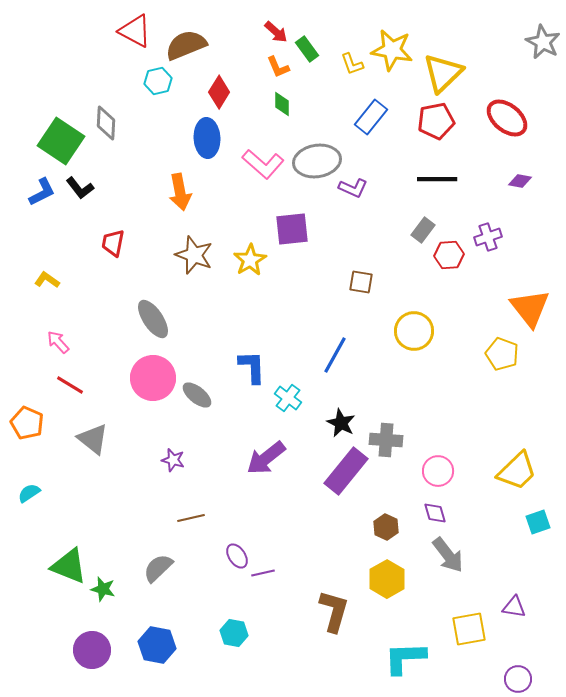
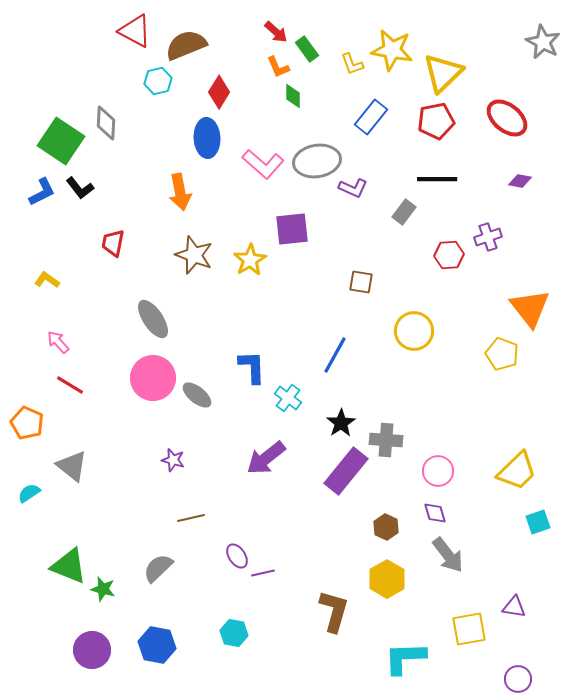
green diamond at (282, 104): moved 11 px right, 8 px up
gray rectangle at (423, 230): moved 19 px left, 18 px up
black star at (341, 423): rotated 12 degrees clockwise
gray triangle at (93, 439): moved 21 px left, 27 px down
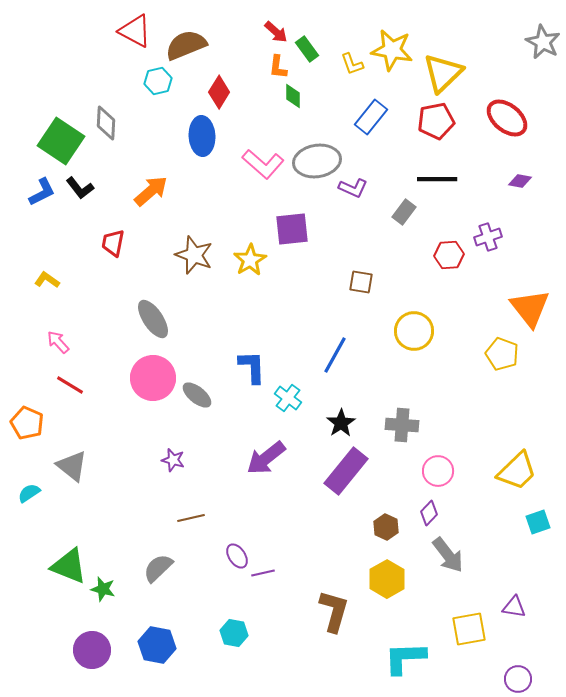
orange L-shape at (278, 67): rotated 30 degrees clockwise
blue ellipse at (207, 138): moved 5 px left, 2 px up
orange arrow at (180, 192): moved 29 px left, 1 px up; rotated 120 degrees counterclockwise
gray cross at (386, 440): moved 16 px right, 15 px up
purple diamond at (435, 513): moved 6 px left; rotated 60 degrees clockwise
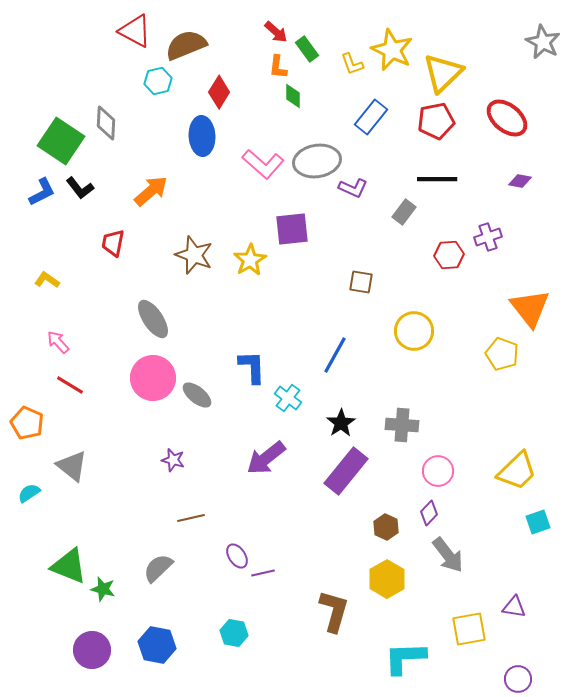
yellow star at (392, 50): rotated 15 degrees clockwise
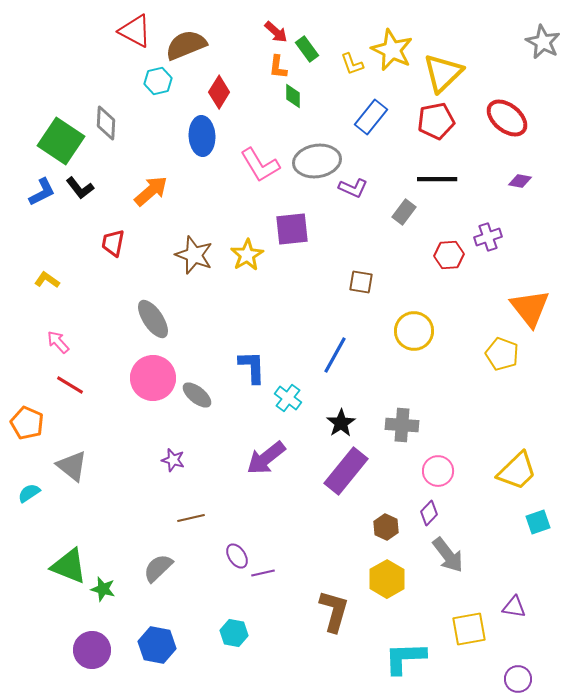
pink L-shape at (263, 164): moved 3 px left, 1 px down; rotated 18 degrees clockwise
yellow star at (250, 260): moved 3 px left, 5 px up
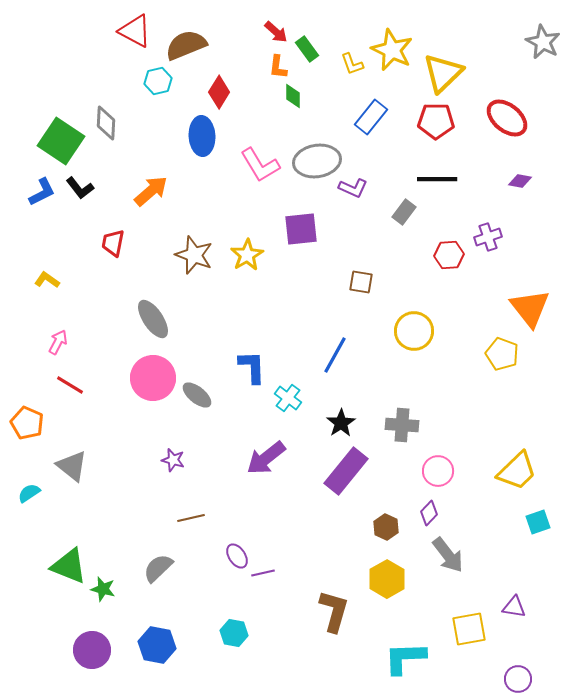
red pentagon at (436, 121): rotated 12 degrees clockwise
purple square at (292, 229): moved 9 px right
pink arrow at (58, 342): rotated 70 degrees clockwise
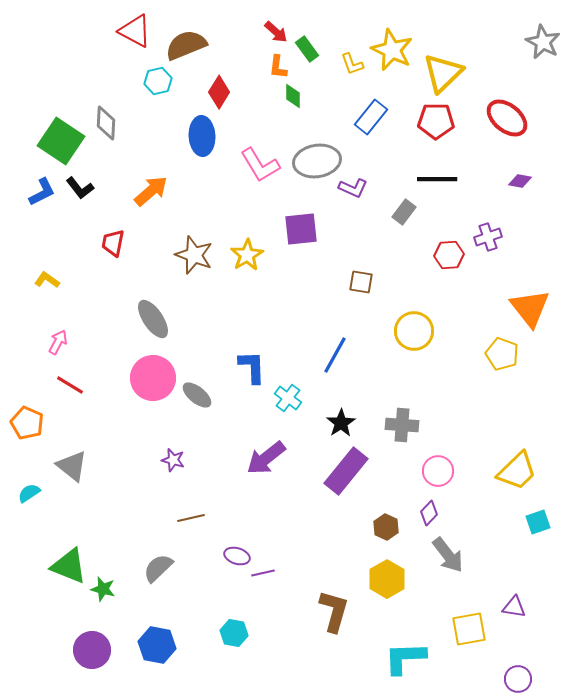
purple ellipse at (237, 556): rotated 40 degrees counterclockwise
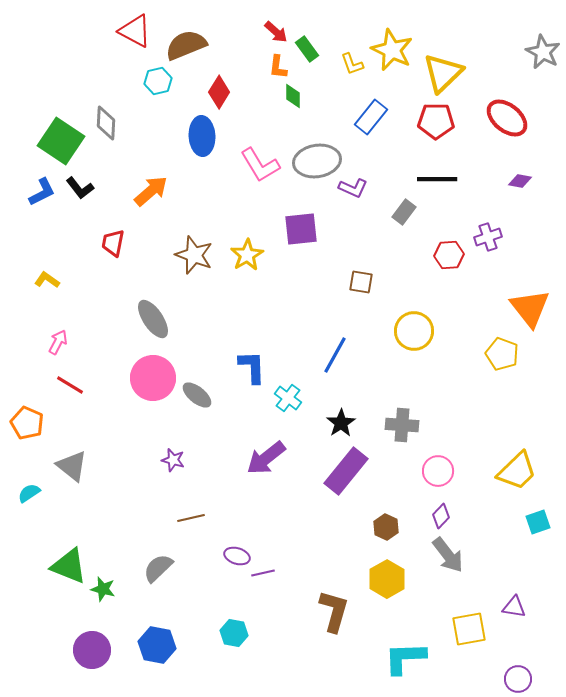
gray star at (543, 42): moved 10 px down
purple diamond at (429, 513): moved 12 px right, 3 px down
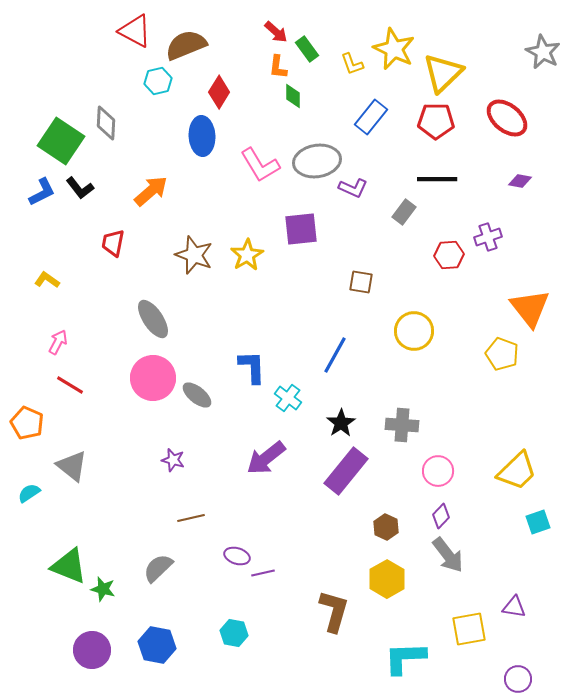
yellow star at (392, 50): moved 2 px right, 1 px up
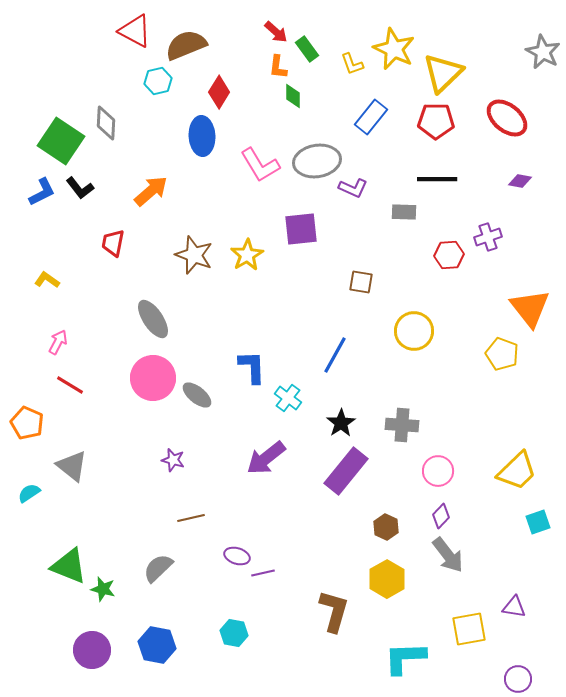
gray rectangle at (404, 212): rotated 55 degrees clockwise
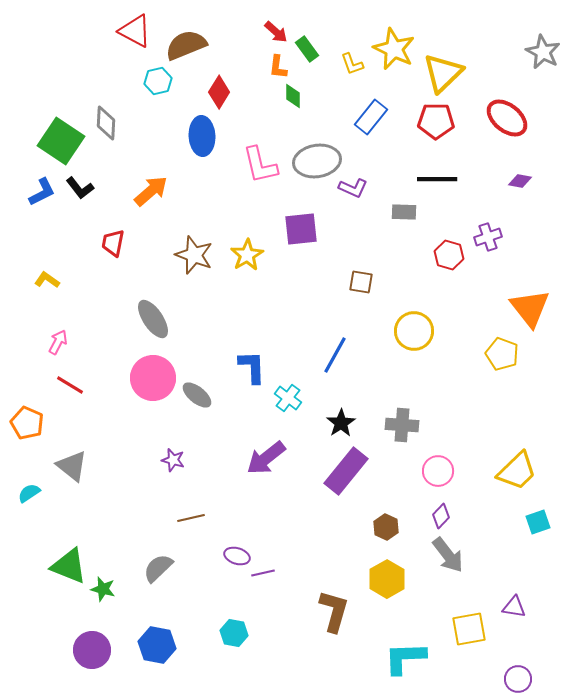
pink L-shape at (260, 165): rotated 18 degrees clockwise
red hexagon at (449, 255): rotated 20 degrees clockwise
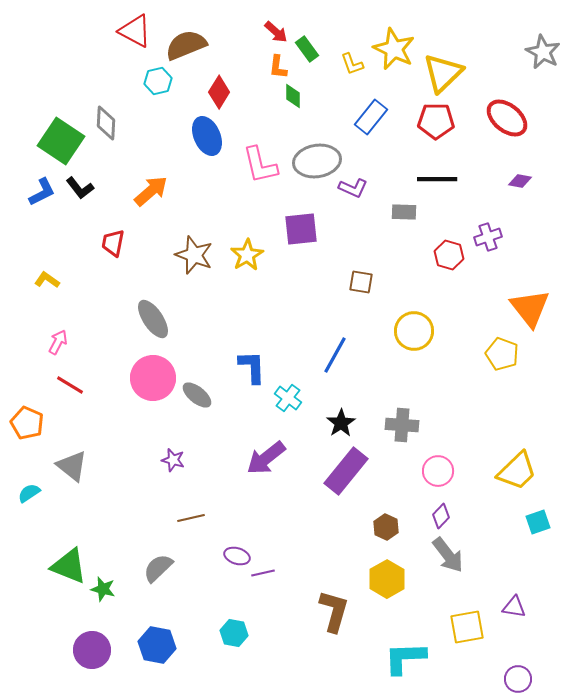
blue ellipse at (202, 136): moved 5 px right; rotated 21 degrees counterclockwise
yellow square at (469, 629): moved 2 px left, 2 px up
